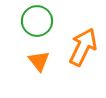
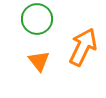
green circle: moved 2 px up
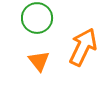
green circle: moved 1 px up
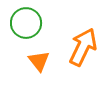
green circle: moved 11 px left, 5 px down
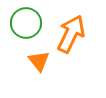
orange arrow: moved 12 px left, 13 px up
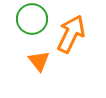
green circle: moved 6 px right, 4 px up
